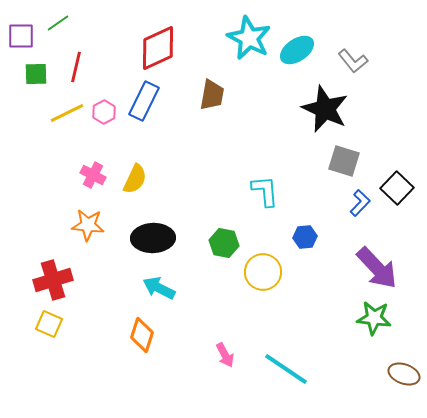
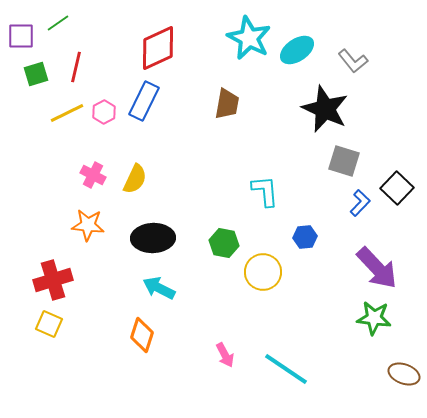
green square: rotated 15 degrees counterclockwise
brown trapezoid: moved 15 px right, 9 px down
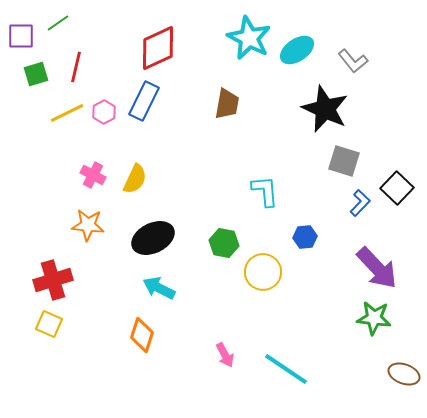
black ellipse: rotated 24 degrees counterclockwise
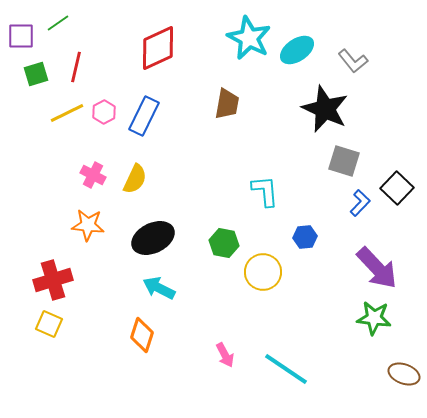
blue rectangle: moved 15 px down
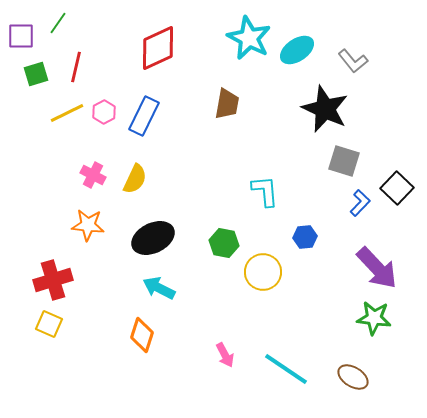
green line: rotated 20 degrees counterclockwise
brown ellipse: moved 51 px left, 3 px down; rotated 12 degrees clockwise
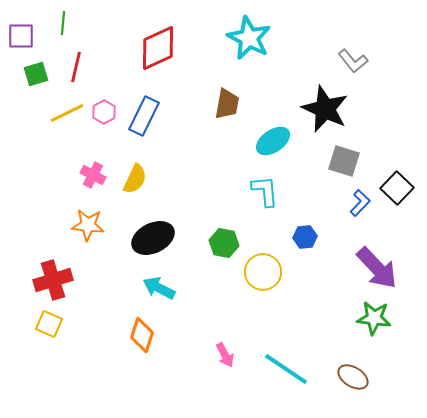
green line: moved 5 px right; rotated 30 degrees counterclockwise
cyan ellipse: moved 24 px left, 91 px down
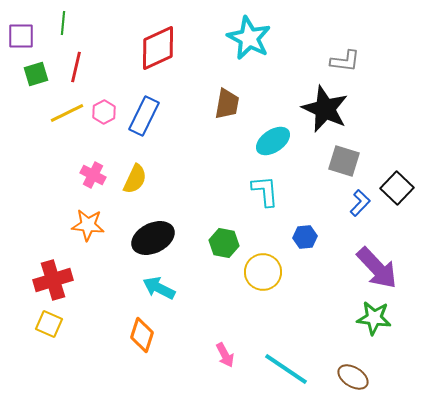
gray L-shape: moved 8 px left; rotated 44 degrees counterclockwise
